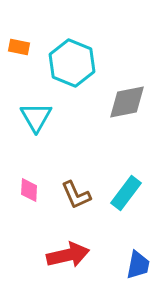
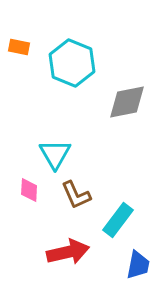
cyan triangle: moved 19 px right, 37 px down
cyan rectangle: moved 8 px left, 27 px down
red arrow: moved 3 px up
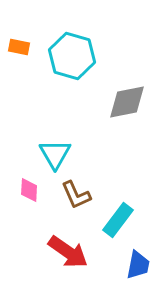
cyan hexagon: moved 7 px up; rotated 6 degrees counterclockwise
red arrow: rotated 48 degrees clockwise
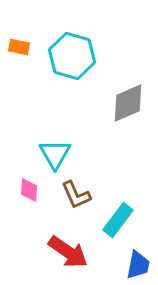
gray diamond: moved 1 px right, 1 px down; rotated 12 degrees counterclockwise
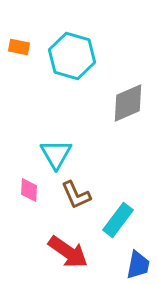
cyan triangle: moved 1 px right
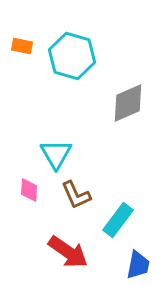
orange rectangle: moved 3 px right, 1 px up
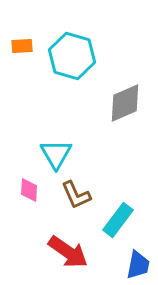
orange rectangle: rotated 15 degrees counterclockwise
gray diamond: moved 3 px left
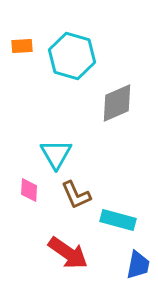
gray diamond: moved 8 px left
cyan rectangle: rotated 68 degrees clockwise
red arrow: moved 1 px down
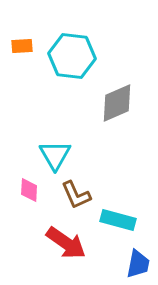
cyan hexagon: rotated 9 degrees counterclockwise
cyan triangle: moved 1 px left, 1 px down
red arrow: moved 2 px left, 10 px up
blue trapezoid: moved 1 px up
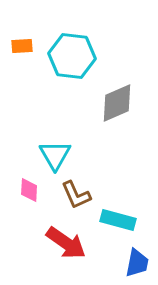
blue trapezoid: moved 1 px left, 1 px up
